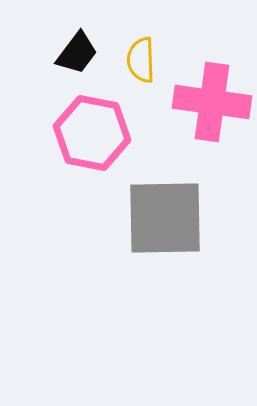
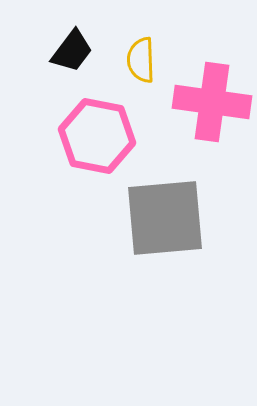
black trapezoid: moved 5 px left, 2 px up
pink hexagon: moved 5 px right, 3 px down
gray square: rotated 4 degrees counterclockwise
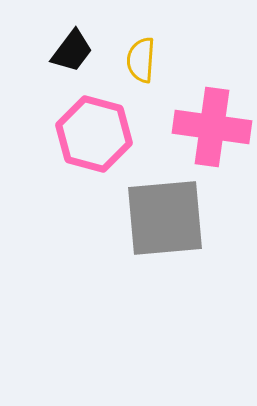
yellow semicircle: rotated 6 degrees clockwise
pink cross: moved 25 px down
pink hexagon: moved 3 px left, 2 px up; rotated 4 degrees clockwise
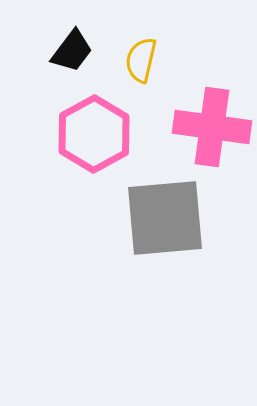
yellow semicircle: rotated 9 degrees clockwise
pink hexagon: rotated 16 degrees clockwise
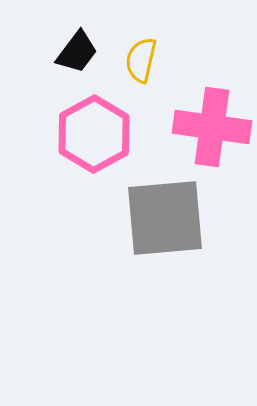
black trapezoid: moved 5 px right, 1 px down
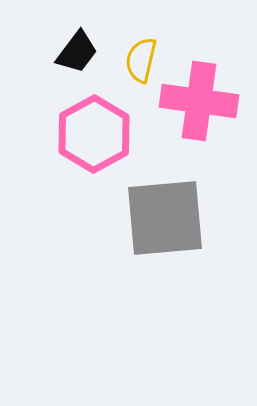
pink cross: moved 13 px left, 26 px up
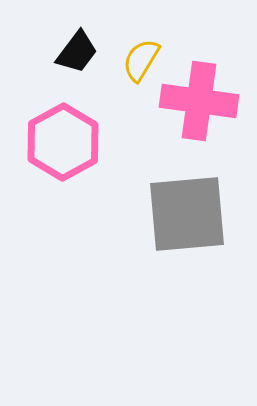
yellow semicircle: rotated 18 degrees clockwise
pink hexagon: moved 31 px left, 8 px down
gray square: moved 22 px right, 4 px up
